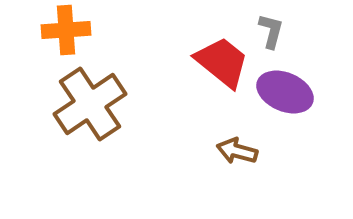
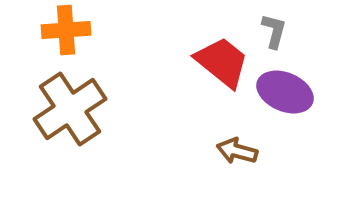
gray L-shape: moved 3 px right
brown cross: moved 20 px left, 5 px down
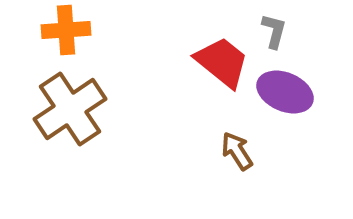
brown arrow: rotated 42 degrees clockwise
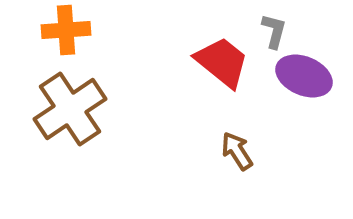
purple ellipse: moved 19 px right, 16 px up
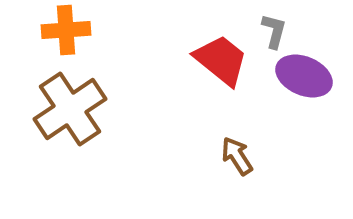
red trapezoid: moved 1 px left, 2 px up
brown arrow: moved 5 px down
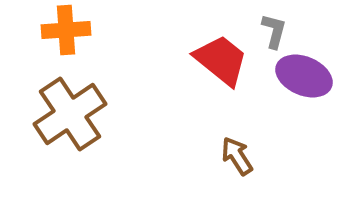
brown cross: moved 5 px down
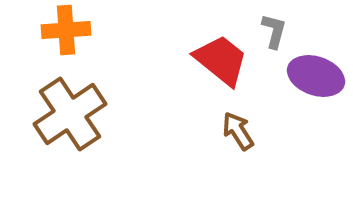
purple ellipse: moved 12 px right; rotated 4 degrees counterclockwise
brown arrow: moved 1 px right, 25 px up
